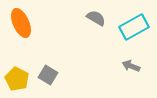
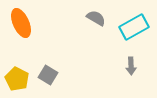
gray arrow: rotated 114 degrees counterclockwise
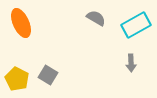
cyan rectangle: moved 2 px right, 2 px up
gray arrow: moved 3 px up
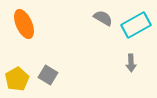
gray semicircle: moved 7 px right
orange ellipse: moved 3 px right, 1 px down
yellow pentagon: rotated 15 degrees clockwise
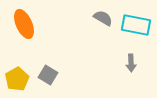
cyan rectangle: rotated 40 degrees clockwise
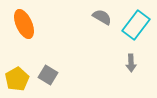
gray semicircle: moved 1 px left, 1 px up
cyan rectangle: rotated 64 degrees counterclockwise
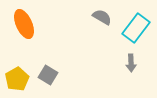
cyan rectangle: moved 3 px down
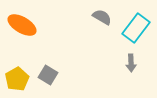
orange ellipse: moved 2 px left, 1 px down; rotated 36 degrees counterclockwise
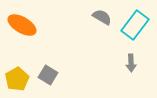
cyan rectangle: moved 1 px left, 3 px up
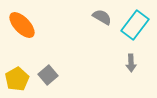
orange ellipse: rotated 16 degrees clockwise
gray square: rotated 18 degrees clockwise
